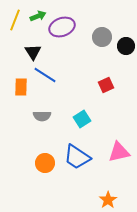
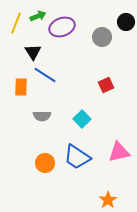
yellow line: moved 1 px right, 3 px down
black circle: moved 24 px up
cyan square: rotated 12 degrees counterclockwise
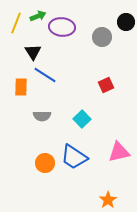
purple ellipse: rotated 25 degrees clockwise
blue trapezoid: moved 3 px left
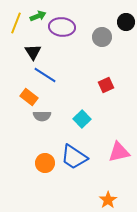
orange rectangle: moved 8 px right, 10 px down; rotated 54 degrees counterclockwise
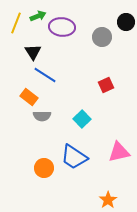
orange circle: moved 1 px left, 5 px down
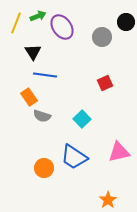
purple ellipse: rotated 50 degrees clockwise
blue line: rotated 25 degrees counterclockwise
red square: moved 1 px left, 2 px up
orange rectangle: rotated 18 degrees clockwise
gray semicircle: rotated 18 degrees clockwise
